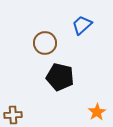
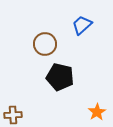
brown circle: moved 1 px down
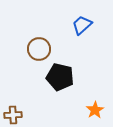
brown circle: moved 6 px left, 5 px down
orange star: moved 2 px left, 2 px up
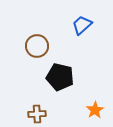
brown circle: moved 2 px left, 3 px up
brown cross: moved 24 px right, 1 px up
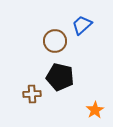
brown circle: moved 18 px right, 5 px up
brown cross: moved 5 px left, 20 px up
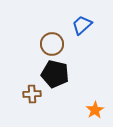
brown circle: moved 3 px left, 3 px down
black pentagon: moved 5 px left, 3 px up
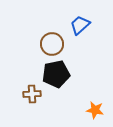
blue trapezoid: moved 2 px left
black pentagon: moved 1 px right; rotated 24 degrees counterclockwise
orange star: rotated 30 degrees counterclockwise
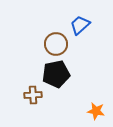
brown circle: moved 4 px right
brown cross: moved 1 px right, 1 px down
orange star: moved 1 px right, 1 px down
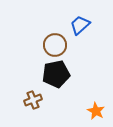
brown circle: moved 1 px left, 1 px down
brown cross: moved 5 px down; rotated 18 degrees counterclockwise
orange star: rotated 18 degrees clockwise
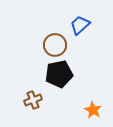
black pentagon: moved 3 px right
orange star: moved 3 px left, 1 px up
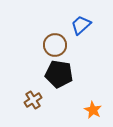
blue trapezoid: moved 1 px right
black pentagon: rotated 20 degrees clockwise
brown cross: rotated 12 degrees counterclockwise
